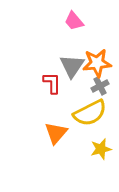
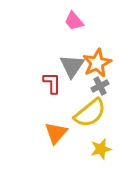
orange star: rotated 20 degrees counterclockwise
yellow semicircle: rotated 12 degrees counterclockwise
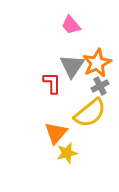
pink trapezoid: moved 3 px left, 4 px down
yellow star: moved 34 px left, 4 px down
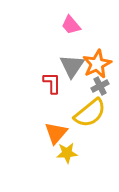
orange star: moved 1 px down
yellow star: rotated 10 degrees clockwise
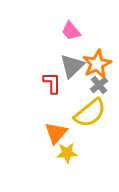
pink trapezoid: moved 6 px down
gray triangle: rotated 12 degrees clockwise
gray cross: moved 1 px left, 1 px up; rotated 12 degrees counterclockwise
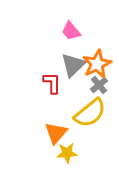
gray triangle: moved 1 px right, 1 px up
